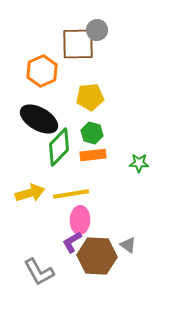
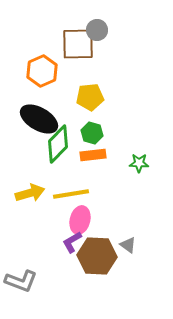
green diamond: moved 1 px left, 3 px up
pink ellipse: rotated 12 degrees clockwise
gray L-shape: moved 18 px left, 9 px down; rotated 40 degrees counterclockwise
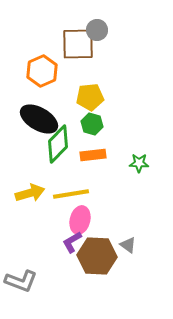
green hexagon: moved 9 px up
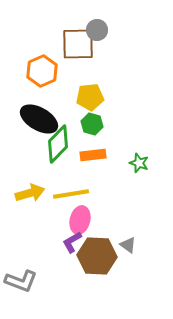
green star: rotated 18 degrees clockwise
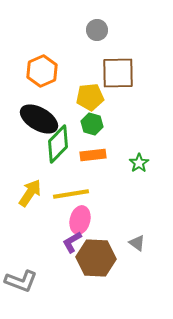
brown square: moved 40 px right, 29 px down
green star: rotated 18 degrees clockwise
yellow arrow: rotated 40 degrees counterclockwise
gray triangle: moved 9 px right, 2 px up
brown hexagon: moved 1 px left, 2 px down
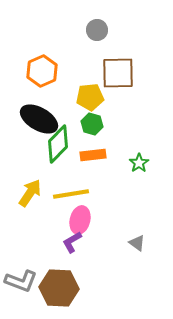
brown hexagon: moved 37 px left, 30 px down
